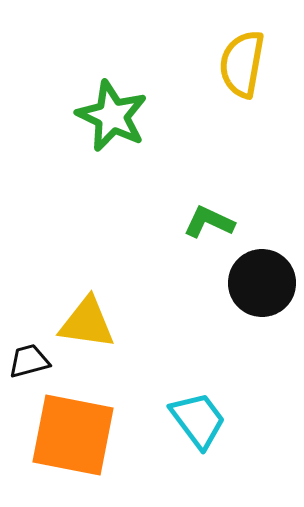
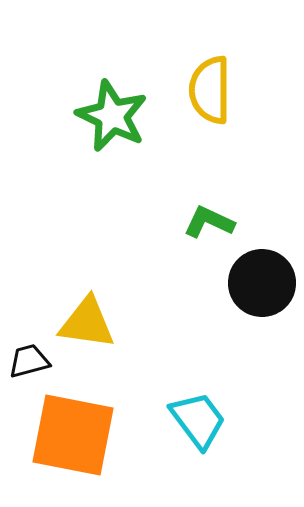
yellow semicircle: moved 32 px left, 26 px down; rotated 10 degrees counterclockwise
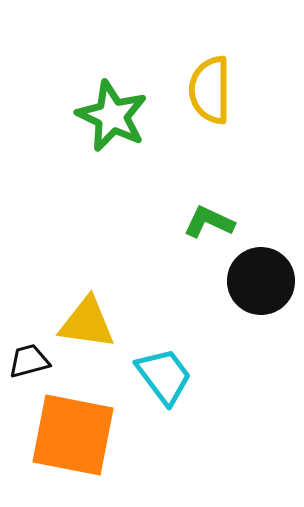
black circle: moved 1 px left, 2 px up
cyan trapezoid: moved 34 px left, 44 px up
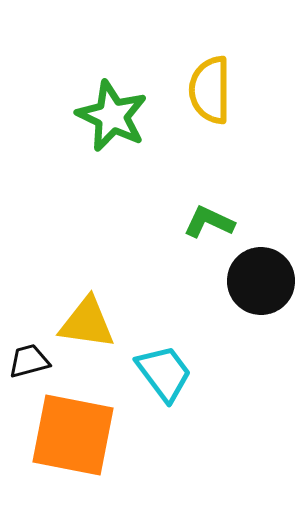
cyan trapezoid: moved 3 px up
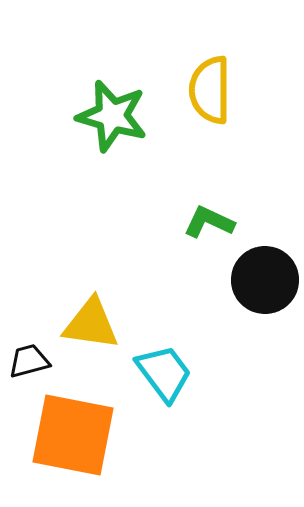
green star: rotated 10 degrees counterclockwise
black circle: moved 4 px right, 1 px up
yellow triangle: moved 4 px right, 1 px down
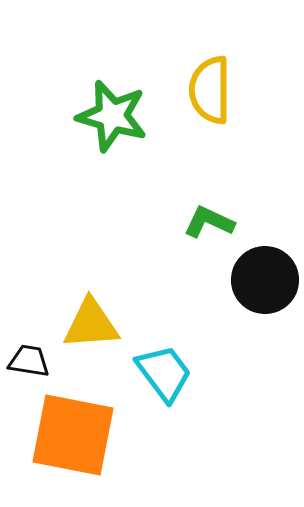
yellow triangle: rotated 12 degrees counterclockwise
black trapezoid: rotated 24 degrees clockwise
